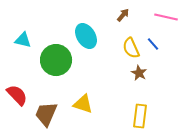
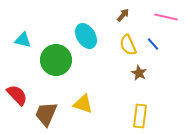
yellow semicircle: moved 3 px left, 3 px up
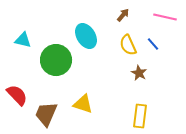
pink line: moved 1 px left
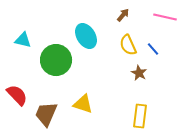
blue line: moved 5 px down
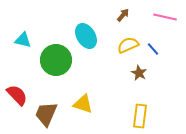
yellow semicircle: rotated 90 degrees clockwise
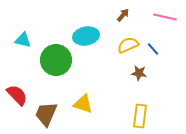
cyan ellipse: rotated 70 degrees counterclockwise
brown star: rotated 21 degrees counterclockwise
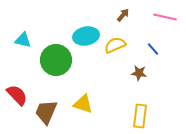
yellow semicircle: moved 13 px left
brown trapezoid: moved 2 px up
